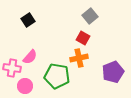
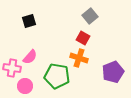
black square: moved 1 px right, 1 px down; rotated 16 degrees clockwise
orange cross: rotated 30 degrees clockwise
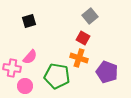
purple pentagon: moved 6 px left; rotated 30 degrees counterclockwise
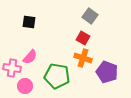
gray square: rotated 14 degrees counterclockwise
black square: moved 1 px down; rotated 24 degrees clockwise
orange cross: moved 4 px right
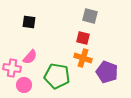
gray square: rotated 21 degrees counterclockwise
red square: rotated 16 degrees counterclockwise
pink circle: moved 1 px left, 1 px up
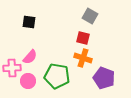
gray square: rotated 14 degrees clockwise
pink cross: rotated 12 degrees counterclockwise
purple pentagon: moved 3 px left, 6 px down
pink circle: moved 4 px right, 4 px up
